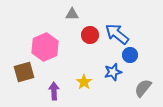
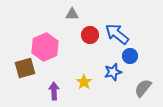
blue circle: moved 1 px down
brown square: moved 1 px right, 4 px up
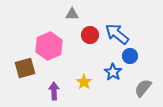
pink hexagon: moved 4 px right, 1 px up
blue star: rotated 24 degrees counterclockwise
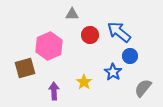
blue arrow: moved 2 px right, 2 px up
